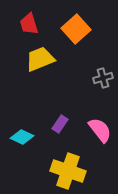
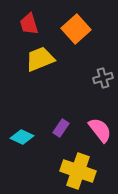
purple rectangle: moved 1 px right, 4 px down
yellow cross: moved 10 px right
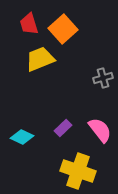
orange square: moved 13 px left
purple rectangle: moved 2 px right; rotated 12 degrees clockwise
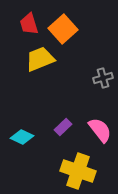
purple rectangle: moved 1 px up
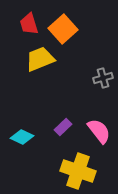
pink semicircle: moved 1 px left, 1 px down
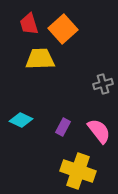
yellow trapezoid: rotated 20 degrees clockwise
gray cross: moved 6 px down
purple rectangle: rotated 18 degrees counterclockwise
cyan diamond: moved 1 px left, 17 px up
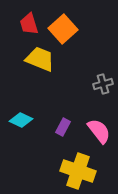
yellow trapezoid: rotated 24 degrees clockwise
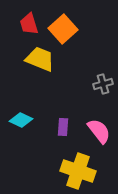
purple rectangle: rotated 24 degrees counterclockwise
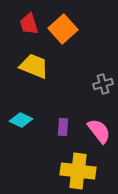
yellow trapezoid: moved 6 px left, 7 px down
yellow cross: rotated 12 degrees counterclockwise
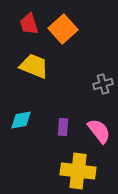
cyan diamond: rotated 35 degrees counterclockwise
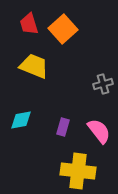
purple rectangle: rotated 12 degrees clockwise
